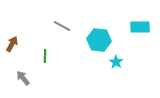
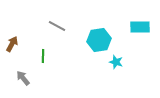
gray line: moved 5 px left
cyan hexagon: rotated 15 degrees counterclockwise
green line: moved 2 px left
cyan star: rotated 16 degrees counterclockwise
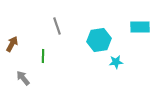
gray line: rotated 42 degrees clockwise
cyan star: rotated 24 degrees counterclockwise
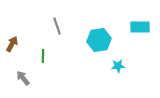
cyan star: moved 2 px right, 4 px down
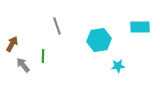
gray arrow: moved 13 px up
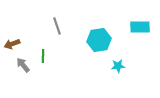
brown arrow: rotated 140 degrees counterclockwise
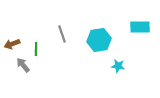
gray line: moved 5 px right, 8 px down
green line: moved 7 px left, 7 px up
cyan star: rotated 16 degrees clockwise
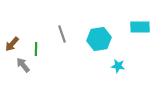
cyan hexagon: moved 1 px up
brown arrow: rotated 28 degrees counterclockwise
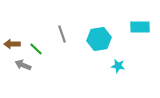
brown arrow: rotated 49 degrees clockwise
green line: rotated 48 degrees counterclockwise
gray arrow: rotated 28 degrees counterclockwise
